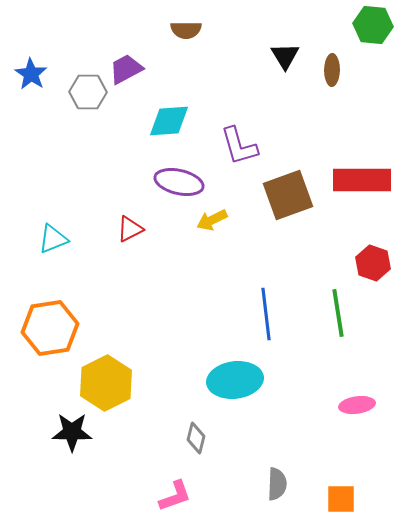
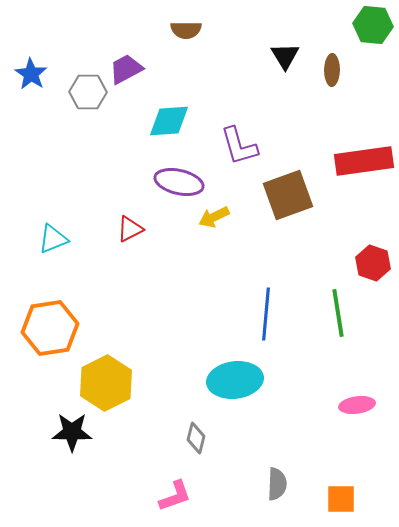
red rectangle: moved 2 px right, 19 px up; rotated 8 degrees counterclockwise
yellow arrow: moved 2 px right, 3 px up
blue line: rotated 12 degrees clockwise
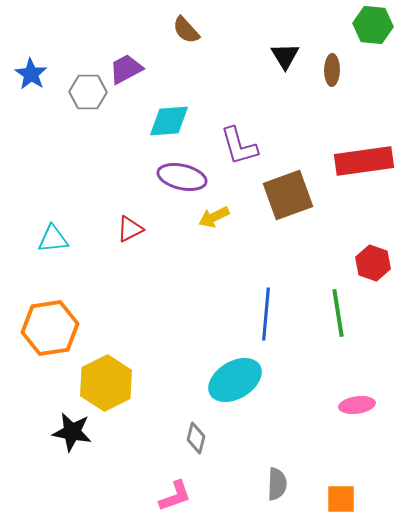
brown semicircle: rotated 48 degrees clockwise
purple ellipse: moved 3 px right, 5 px up
cyan triangle: rotated 16 degrees clockwise
cyan ellipse: rotated 24 degrees counterclockwise
black star: rotated 9 degrees clockwise
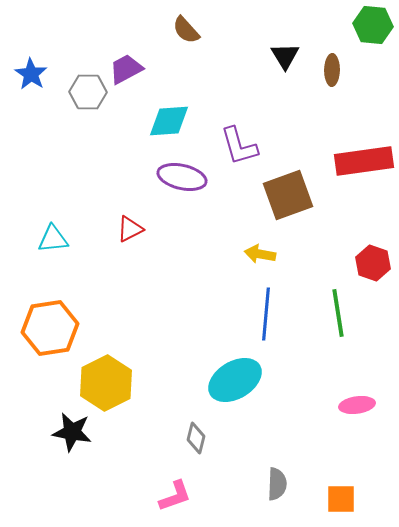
yellow arrow: moved 46 px right, 37 px down; rotated 36 degrees clockwise
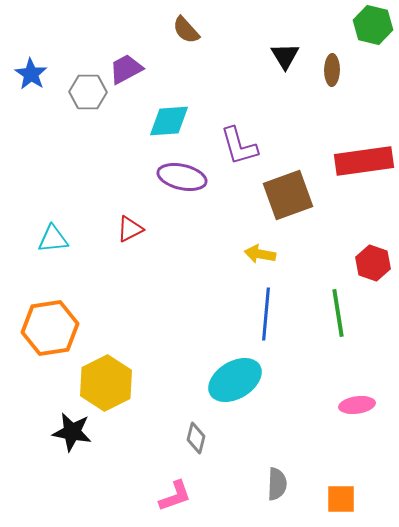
green hexagon: rotated 9 degrees clockwise
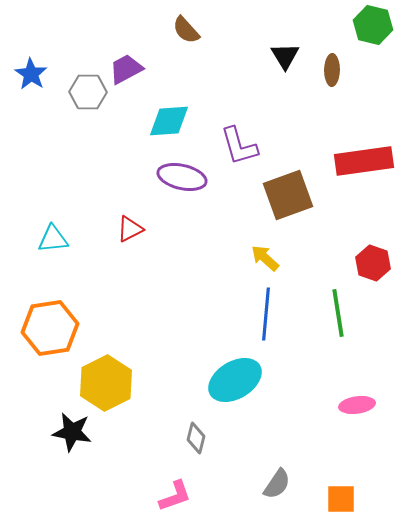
yellow arrow: moved 5 px right, 4 px down; rotated 32 degrees clockwise
gray semicircle: rotated 32 degrees clockwise
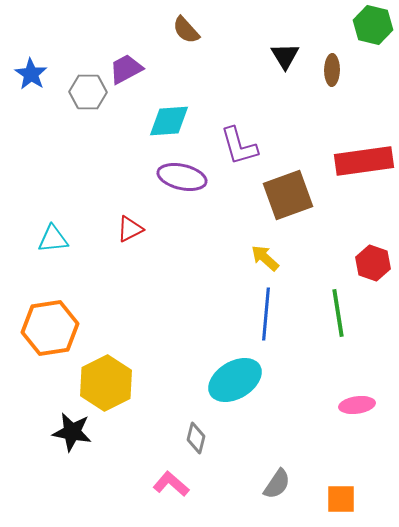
pink L-shape: moved 4 px left, 12 px up; rotated 120 degrees counterclockwise
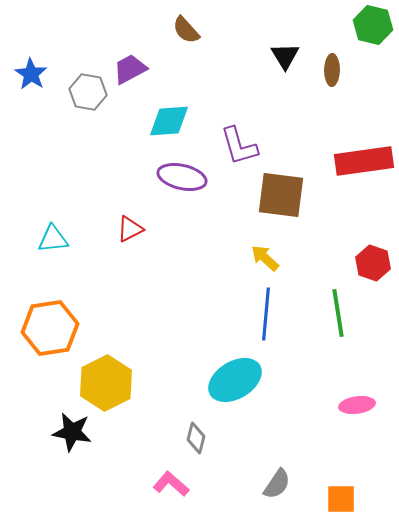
purple trapezoid: moved 4 px right
gray hexagon: rotated 9 degrees clockwise
brown square: moved 7 px left; rotated 27 degrees clockwise
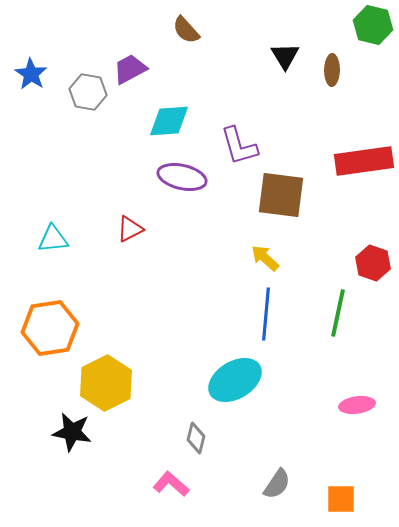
green line: rotated 21 degrees clockwise
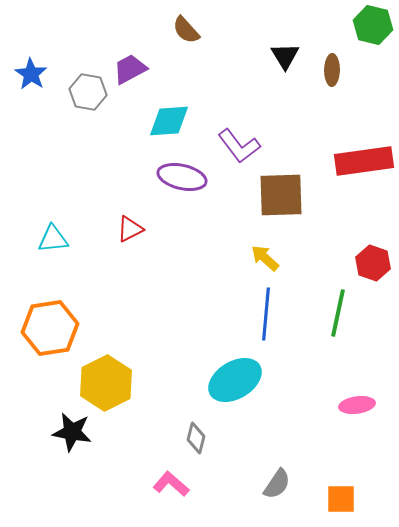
purple L-shape: rotated 21 degrees counterclockwise
brown square: rotated 9 degrees counterclockwise
